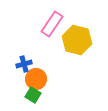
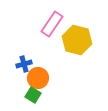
orange circle: moved 2 px right, 1 px up
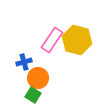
pink rectangle: moved 16 px down
blue cross: moved 2 px up
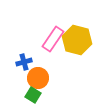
pink rectangle: moved 1 px right, 1 px up
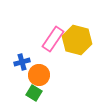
blue cross: moved 2 px left
orange circle: moved 1 px right, 3 px up
green square: moved 1 px right, 2 px up
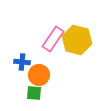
blue cross: rotated 21 degrees clockwise
green square: rotated 28 degrees counterclockwise
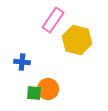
pink rectangle: moved 19 px up
orange circle: moved 9 px right, 14 px down
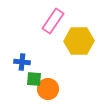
pink rectangle: moved 1 px down
yellow hexagon: moved 2 px right, 1 px down; rotated 16 degrees counterclockwise
green square: moved 14 px up
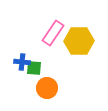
pink rectangle: moved 12 px down
green square: moved 11 px up
orange circle: moved 1 px left, 1 px up
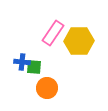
green square: moved 1 px up
